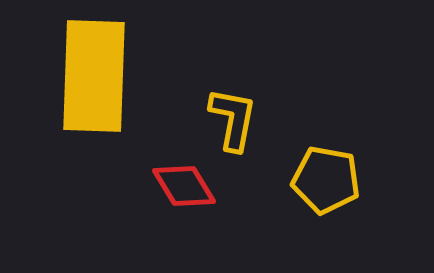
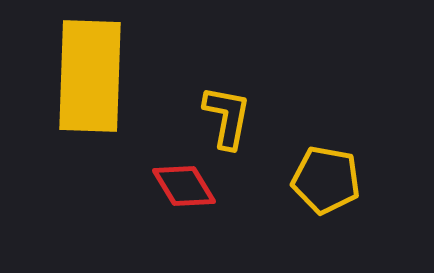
yellow rectangle: moved 4 px left
yellow L-shape: moved 6 px left, 2 px up
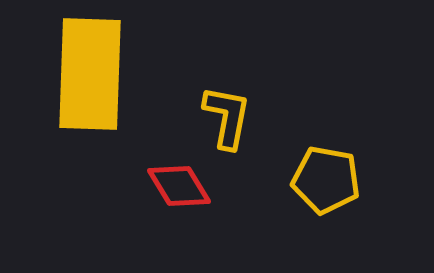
yellow rectangle: moved 2 px up
red diamond: moved 5 px left
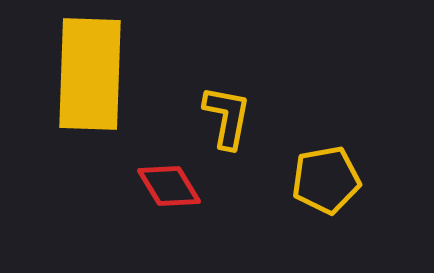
yellow pentagon: rotated 20 degrees counterclockwise
red diamond: moved 10 px left
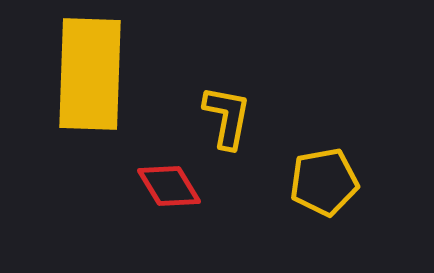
yellow pentagon: moved 2 px left, 2 px down
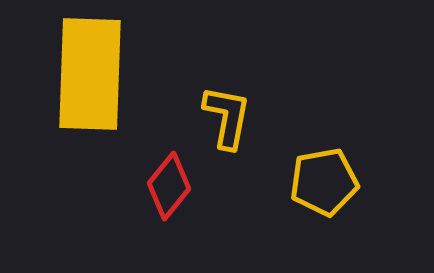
red diamond: rotated 70 degrees clockwise
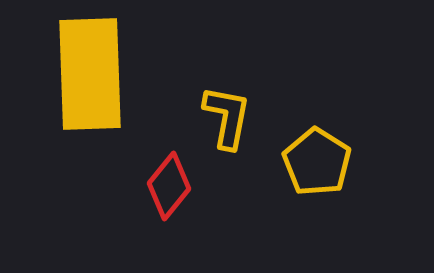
yellow rectangle: rotated 4 degrees counterclockwise
yellow pentagon: moved 7 px left, 20 px up; rotated 30 degrees counterclockwise
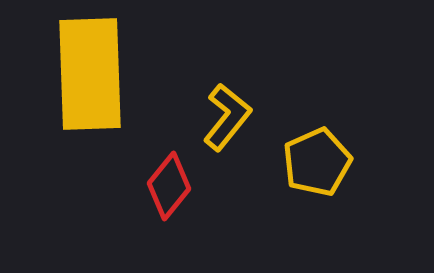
yellow L-shape: rotated 28 degrees clockwise
yellow pentagon: rotated 16 degrees clockwise
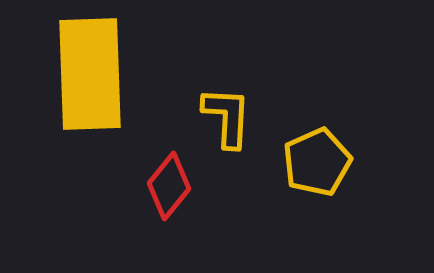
yellow L-shape: rotated 36 degrees counterclockwise
